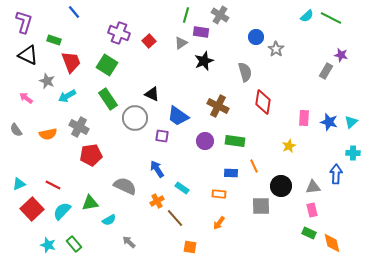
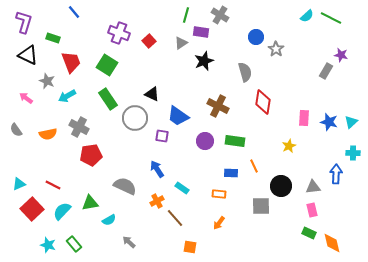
green rectangle at (54, 40): moved 1 px left, 2 px up
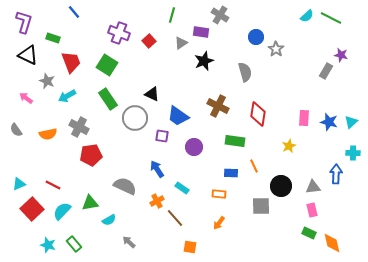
green line at (186, 15): moved 14 px left
red diamond at (263, 102): moved 5 px left, 12 px down
purple circle at (205, 141): moved 11 px left, 6 px down
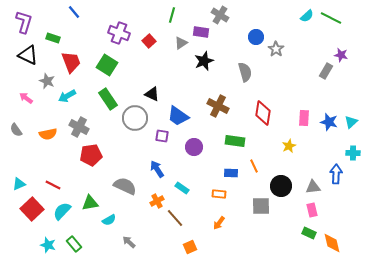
red diamond at (258, 114): moved 5 px right, 1 px up
orange square at (190, 247): rotated 32 degrees counterclockwise
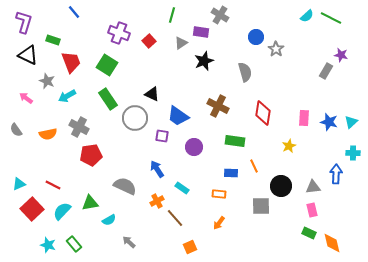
green rectangle at (53, 38): moved 2 px down
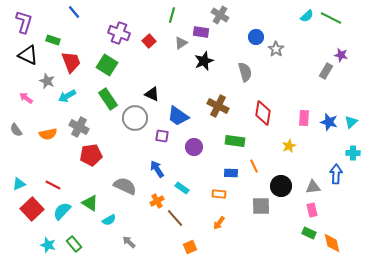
green triangle at (90, 203): rotated 42 degrees clockwise
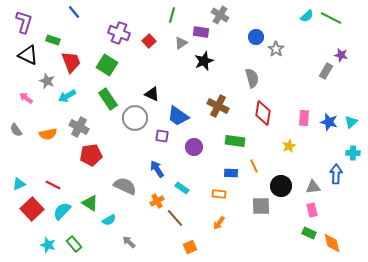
gray semicircle at (245, 72): moved 7 px right, 6 px down
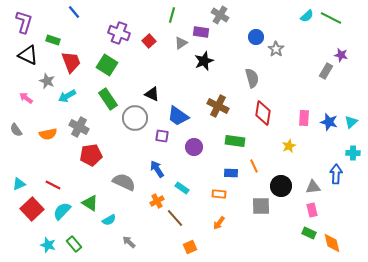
gray semicircle at (125, 186): moved 1 px left, 4 px up
